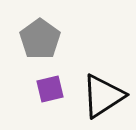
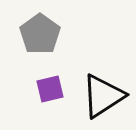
gray pentagon: moved 5 px up
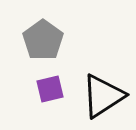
gray pentagon: moved 3 px right, 6 px down
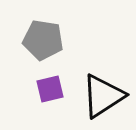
gray pentagon: rotated 27 degrees counterclockwise
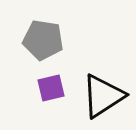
purple square: moved 1 px right, 1 px up
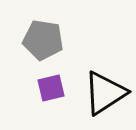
black triangle: moved 2 px right, 3 px up
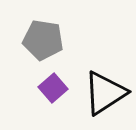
purple square: moved 2 px right; rotated 28 degrees counterclockwise
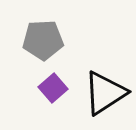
gray pentagon: rotated 12 degrees counterclockwise
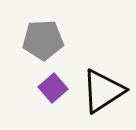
black triangle: moved 2 px left, 2 px up
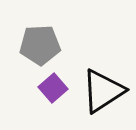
gray pentagon: moved 3 px left, 5 px down
